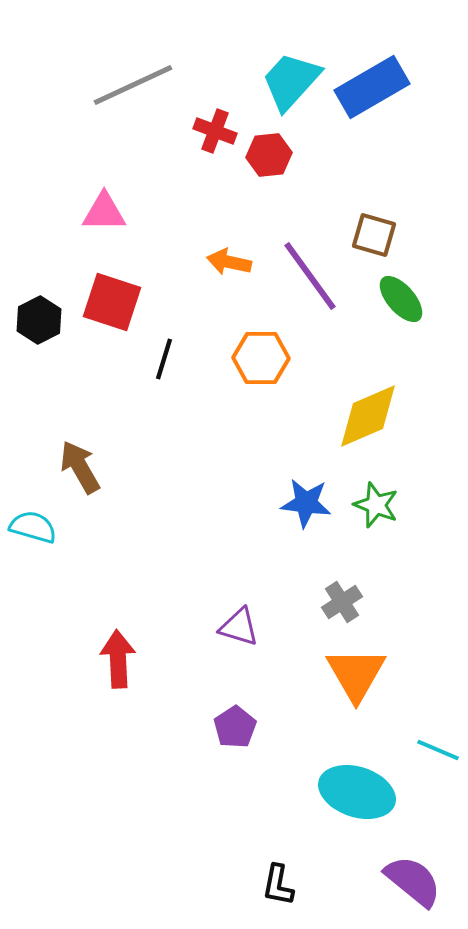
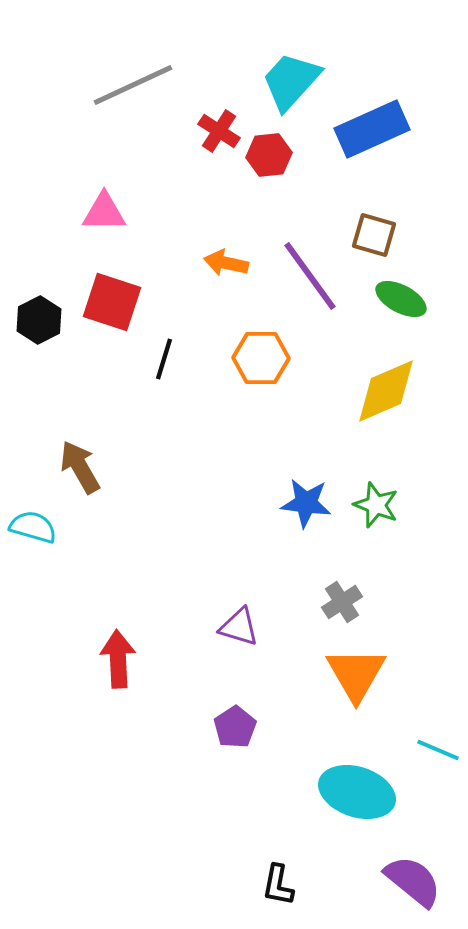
blue rectangle: moved 42 px down; rotated 6 degrees clockwise
red cross: moved 4 px right; rotated 12 degrees clockwise
orange arrow: moved 3 px left, 1 px down
green ellipse: rotated 21 degrees counterclockwise
yellow diamond: moved 18 px right, 25 px up
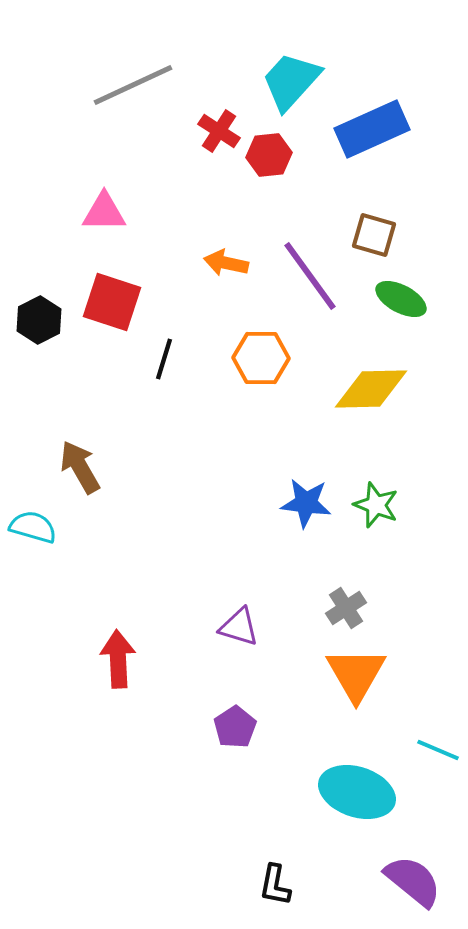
yellow diamond: moved 15 px left, 2 px up; rotated 22 degrees clockwise
gray cross: moved 4 px right, 6 px down
black L-shape: moved 3 px left
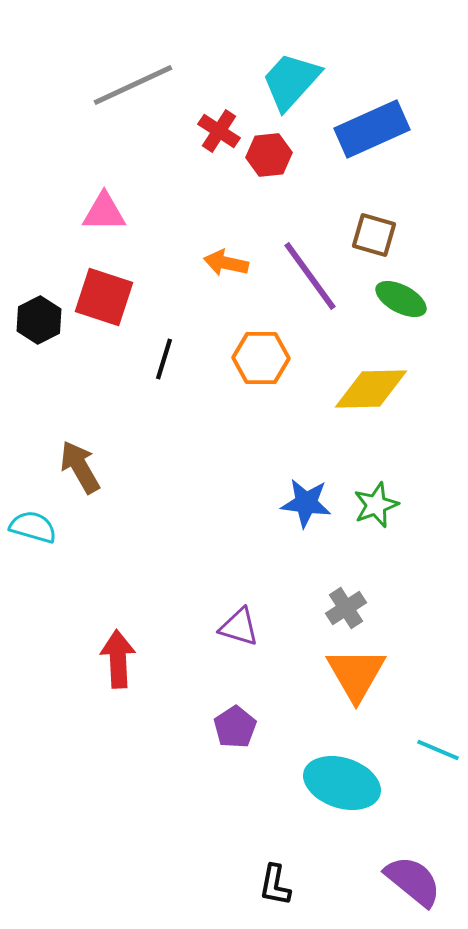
red square: moved 8 px left, 5 px up
green star: rotated 30 degrees clockwise
cyan ellipse: moved 15 px left, 9 px up
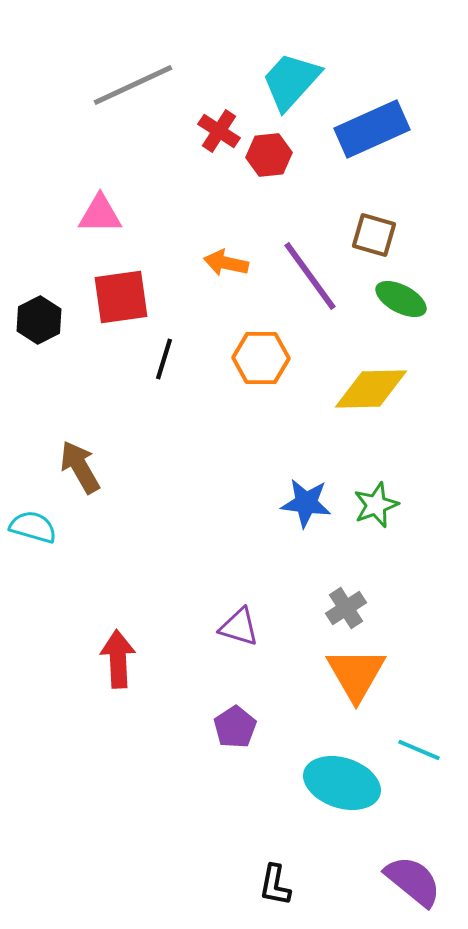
pink triangle: moved 4 px left, 2 px down
red square: moved 17 px right; rotated 26 degrees counterclockwise
cyan line: moved 19 px left
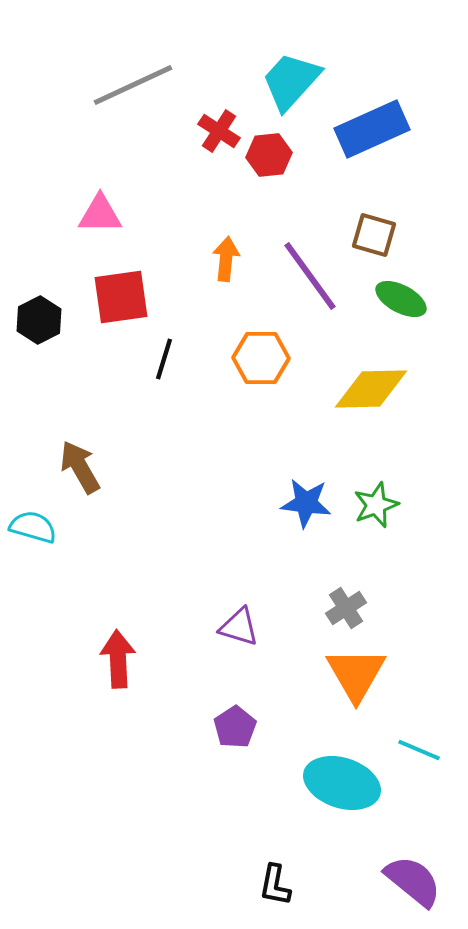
orange arrow: moved 4 px up; rotated 84 degrees clockwise
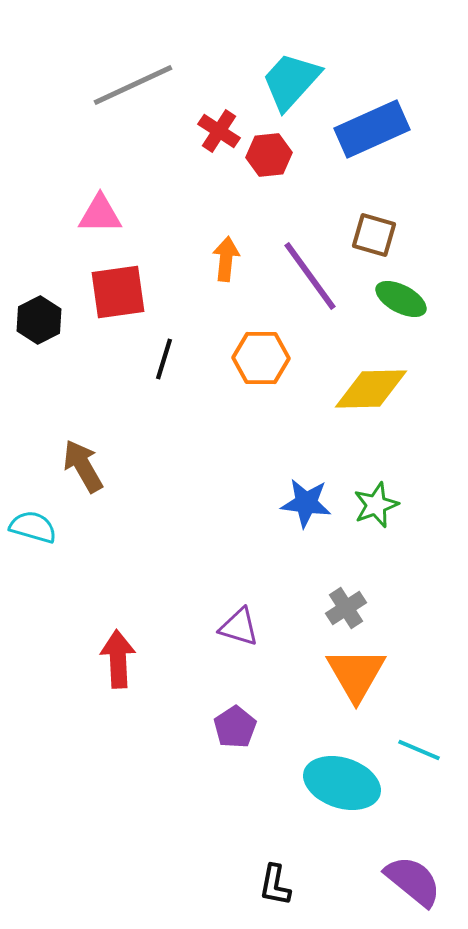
red square: moved 3 px left, 5 px up
brown arrow: moved 3 px right, 1 px up
